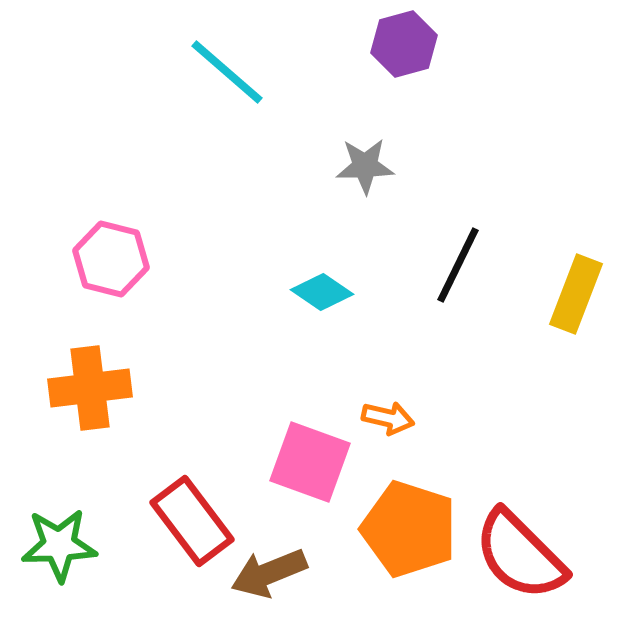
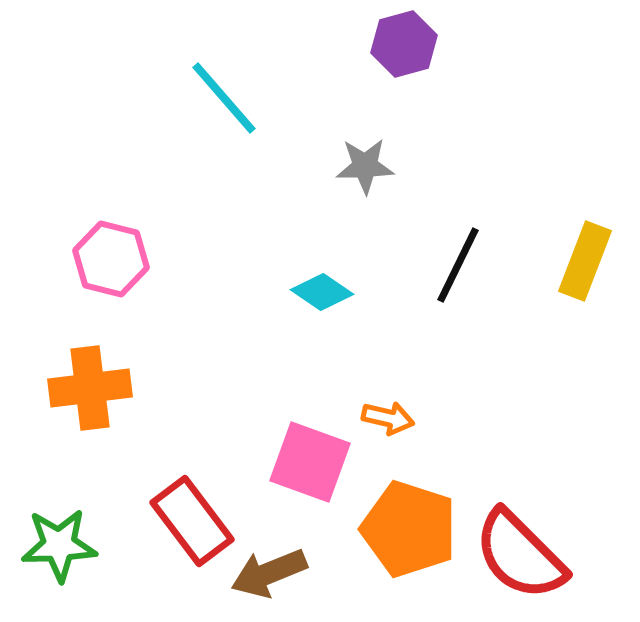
cyan line: moved 3 px left, 26 px down; rotated 8 degrees clockwise
yellow rectangle: moved 9 px right, 33 px up
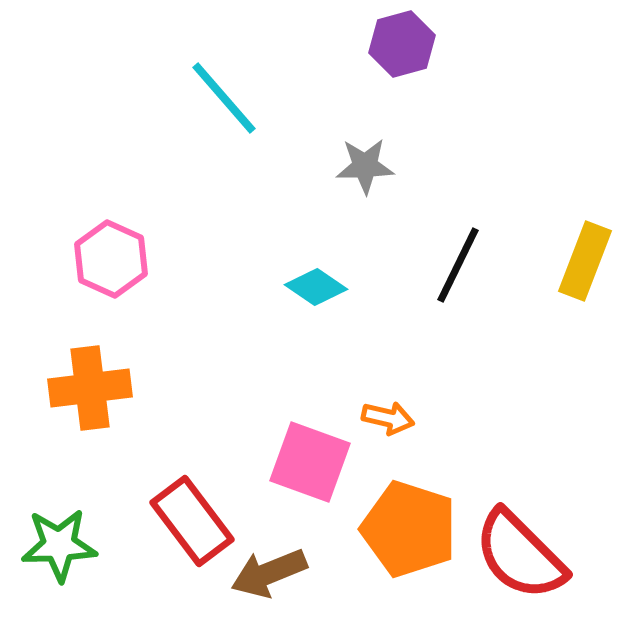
purple hexagon: moved 2 px left
pink hexagon: rotated 10 degrees clockwise
cyan diamond: moved 6 px left, 5 px up
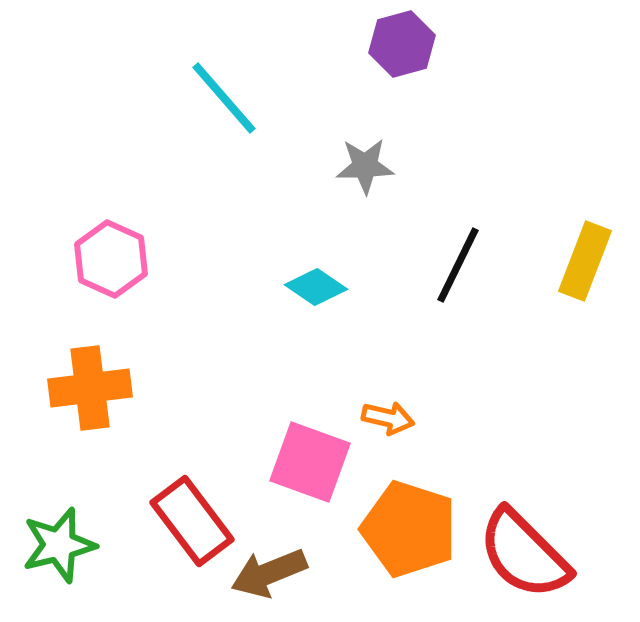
green star: rotated 12 degrees counterclockwise
red semicircle: moved 4 px right, 1 px up
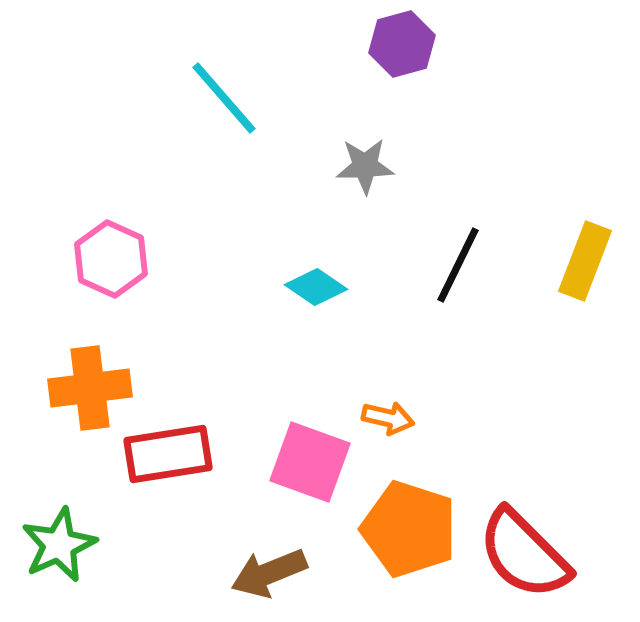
red rectangle: moved 24 px left, 67 px up; rotated 62 degrees counterclockwise
green star: rotated 10 degrees counterclockwise
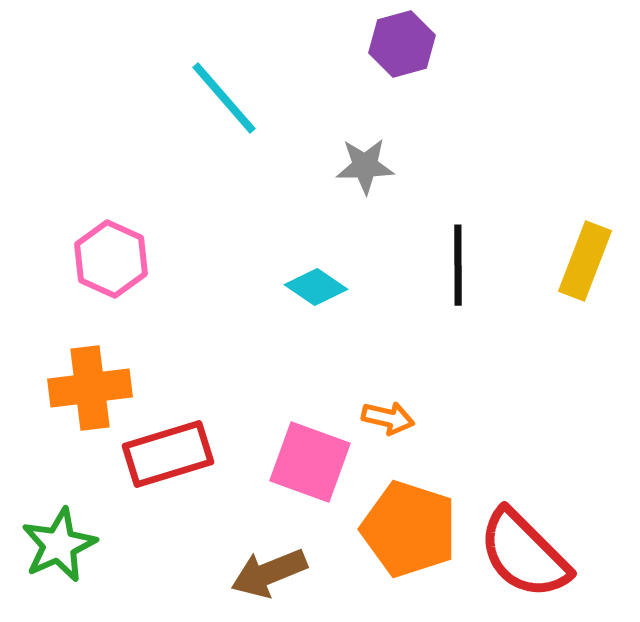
black line: rotated 26 degrees counterclockwise
red rectangle: rotated 8 degrees counterclockwise
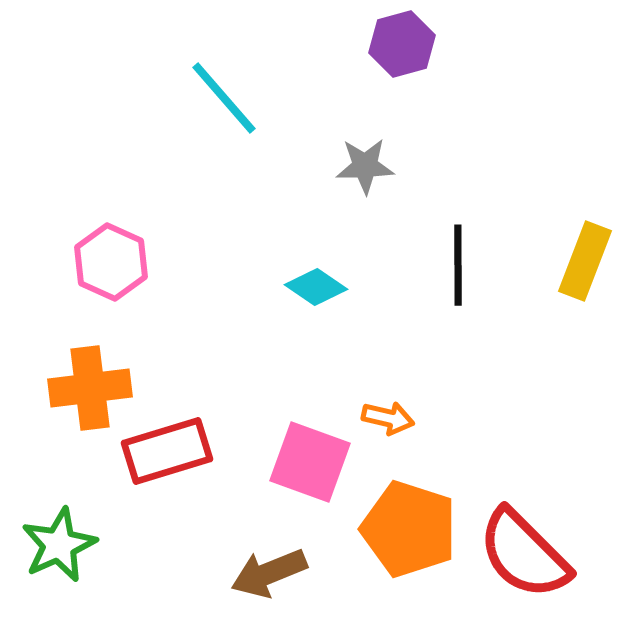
pink hexagon: moved 3 px down
red rectangle: moved 1 px left, 3 px up
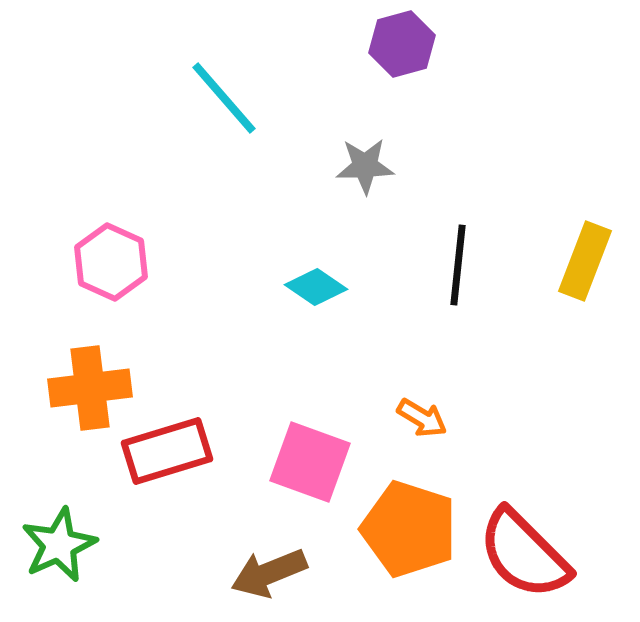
black line: rotated 6 degrees clockwise
orange arrow: moved 34 px right; rotated 18 degrees clockwise
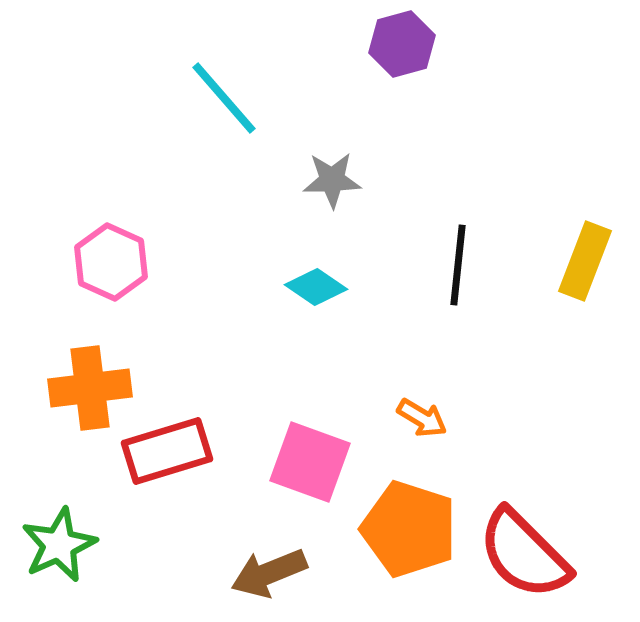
gray star: moved 33 px left, 14 px down
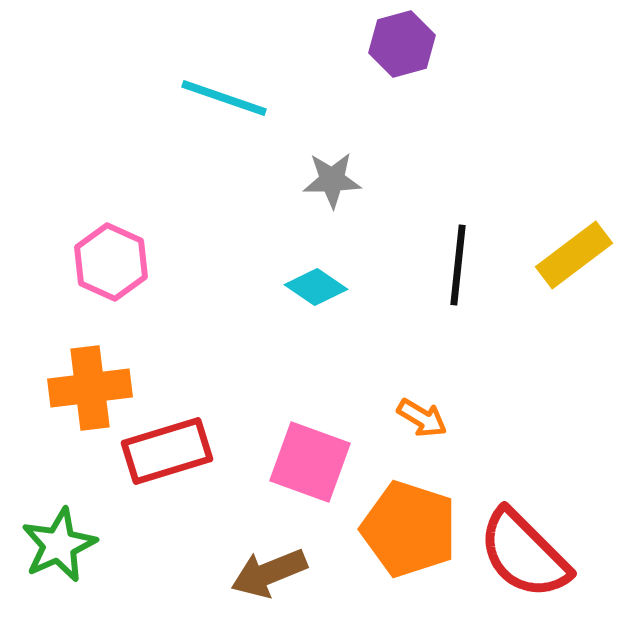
cyan line: rotated 30 degrees counterclockwise
yellow rectangle: moved 11 px left, 6 px up; rotated 32 degrees clockwise
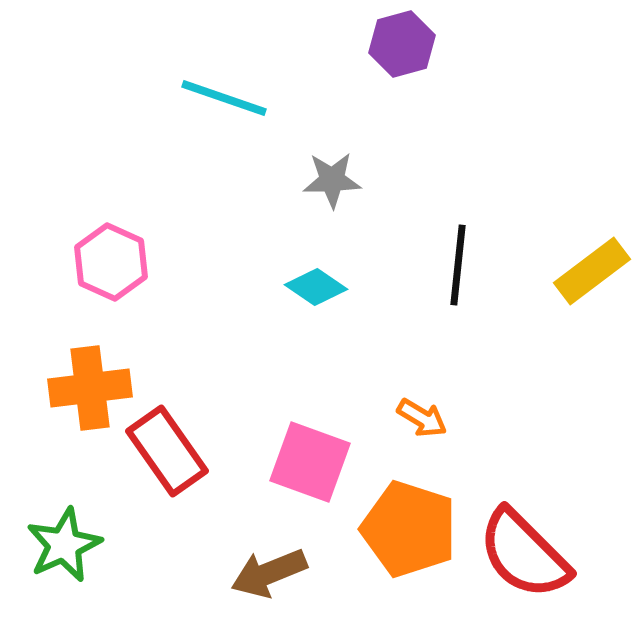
yellow rectangle: moved 18 px right, 16 px down
red rectangle: rotated 72 degrees clockwise
green star: moved 5 px right
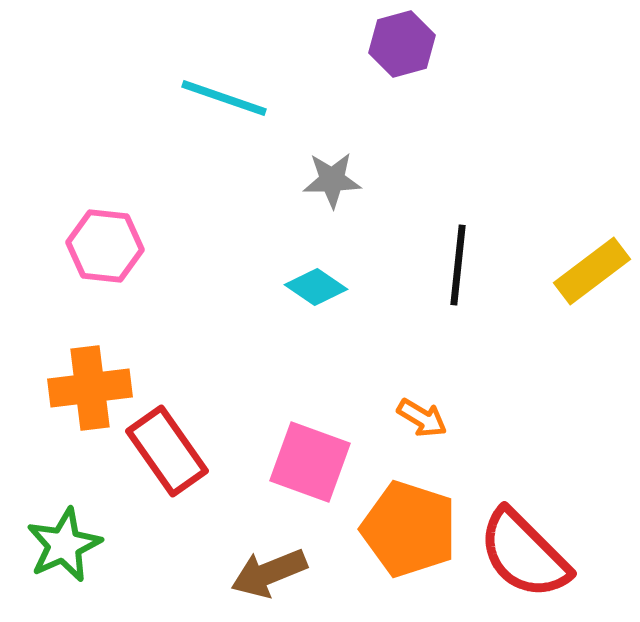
pink hexagon: moved 6 px left, 16 px up; rotated 18 degrees counterclockwise
